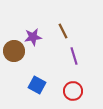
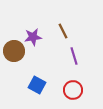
red circle: moved 1 px up
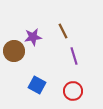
red circle: moved 1 px down
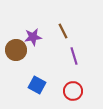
brown circle: moved 2 px right, 1 px up
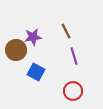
brown line: moved 3 px right
blue square: moved 1 px left, 13 px up
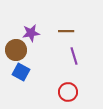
brown line: rotated 63 degrees counterclockwise
purple star: moved 2 px left, 4 px up
blue square: moved 15 px left
red circle: moved 5 px left, 1 px down
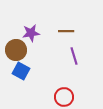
blue square: moved 1 px up
red circle: moved 4 px left, 5 px down
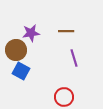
purple line: moved 2 px down
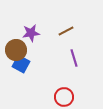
brown line: rotated 28 degrees counterclockwise
blue square: moved 7 px up
